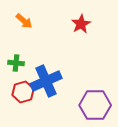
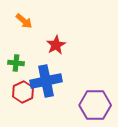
red star: moved 25 px left, 21 px down
blue cross: rotated 12 degrees clockwise
red hexagon: rotated 10 degrees counterclockwise
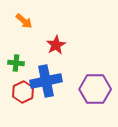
purple hexagon: moved 16 px up
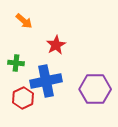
red hexagon: moved 6 px down
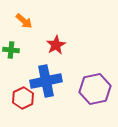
green cross: moved 5 px left, 13 px up
purple hexagon: rotated 12 degrees counterclockwise
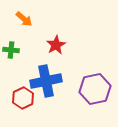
orange arrow: moved 2 px up
